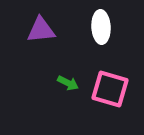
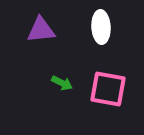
green arrow: moved 6 px left
pink square: moved 2 px left; rotated 6 degrees counterclockwise
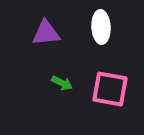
purple triangle: moved 5 px right, 3 px down
pink square: moved 2 px right
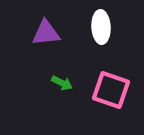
pink square: moved 1 px right, 1 px down; rotated 9 degrees clockwise
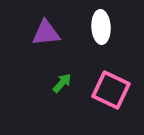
green arrow: rotated 75 degrees counterclockwise
pink square: rotated 6 degrees clockwise
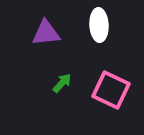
white ellipse: moved 2 px left, 2 px up
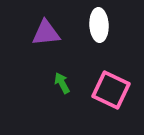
green arrow: rotated 70 degrees counterclockwise
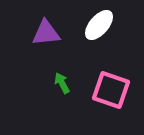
white ellipse: rotated 44 degrees clockwise
pink square: rotated 6 degrees counterclockwise
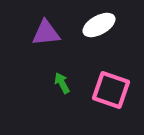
white ellipse: rotated 20 degrees clockwise
